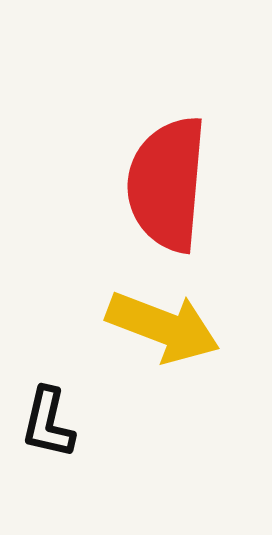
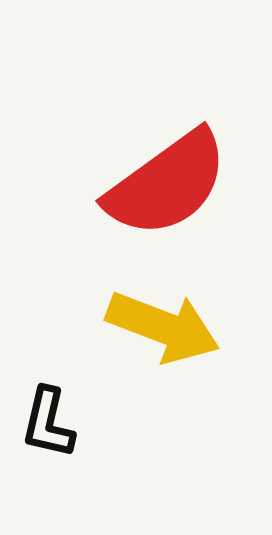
red semicircle: rotated 131 degrees counterclockwise
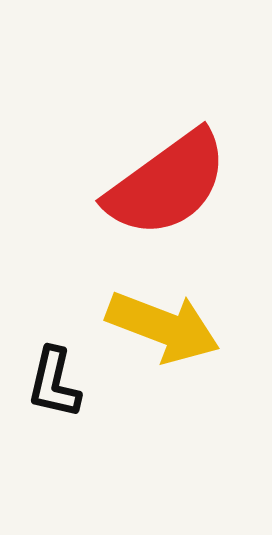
black L-shape: moved 6 px right, 40 px up
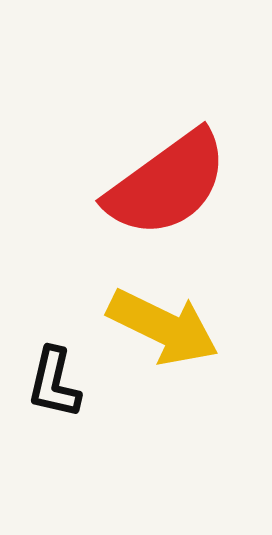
yellow arrow: rotated 5 degrees clockwise
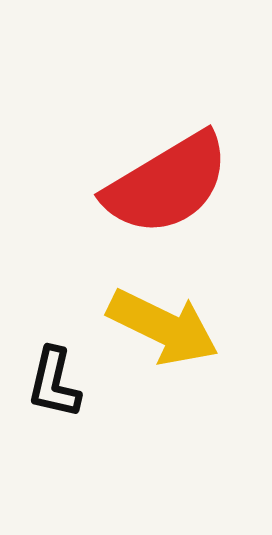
red semicircle: rotated 5 degrees clockwise
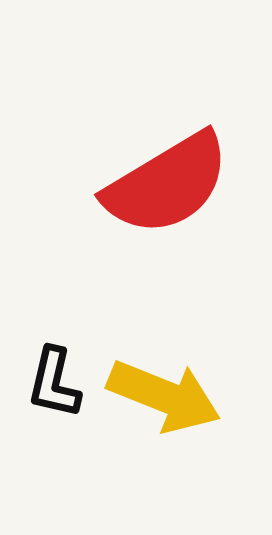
yellow arrow: moved 1 px right, 69 px down; rotated 4 degrees counterclockwise
